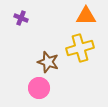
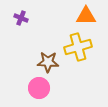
yellow cross: moved 2 px left, 1 px up
brown star: rotated 15 degrees counterclockwise
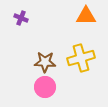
yellow cross: moved 3 px right, 11 px down
brown star: moved 3 px left
pink circle: moved 6 px right, 1 px up
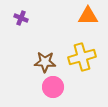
orange triangle: moved 2 px right
yellow cross: moved 1 px right, 1 px up
pink circle: moved 8 px right
